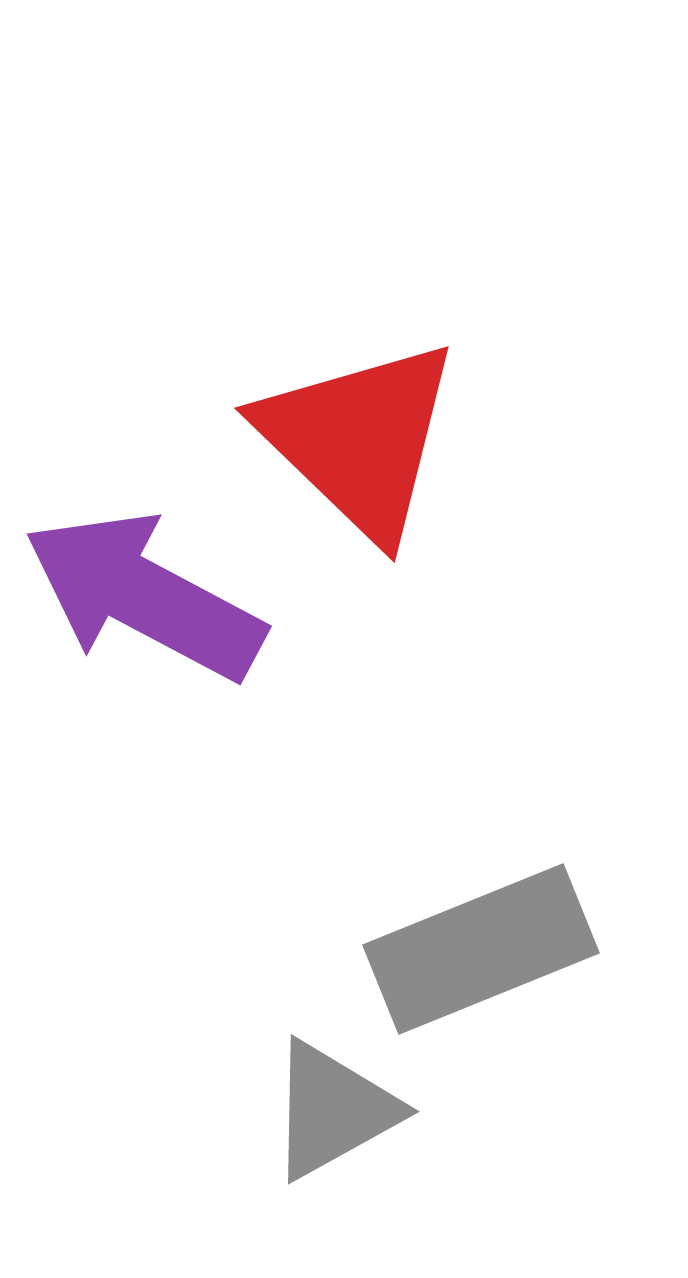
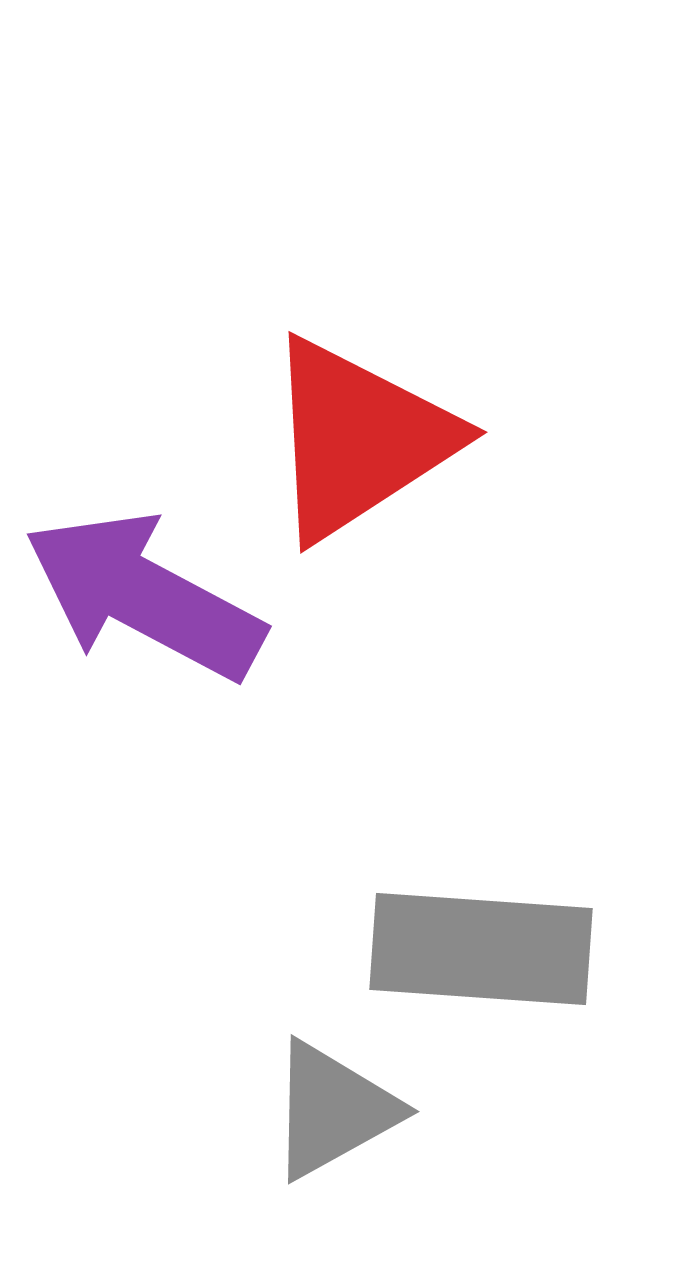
red triangle: rotated 43 degrees clockwise
gray rectangle: rotated 26 degrees clockwise
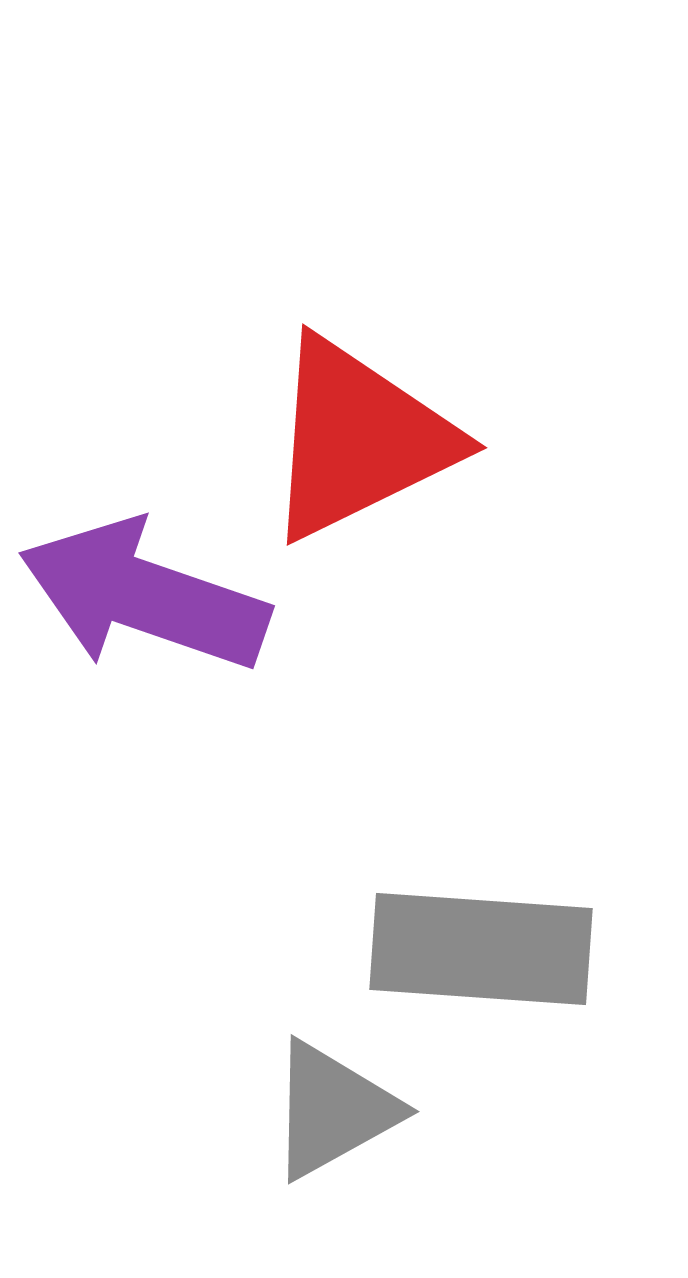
red triangle: rotated 7 degrees clockwise
purple arrow: rotated 9 degrees counterclockwise
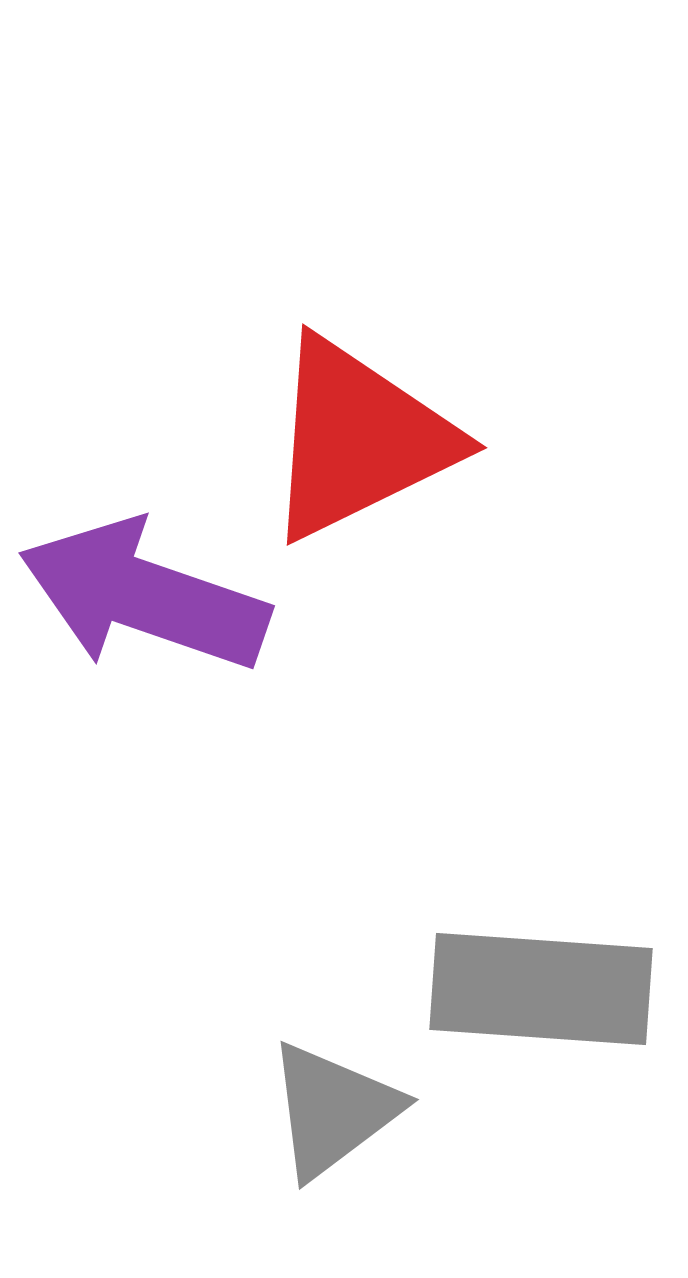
gray rectangle: moved 60 px right, 40 px down
gray triangle: rotated 8 degrees counterclockwise
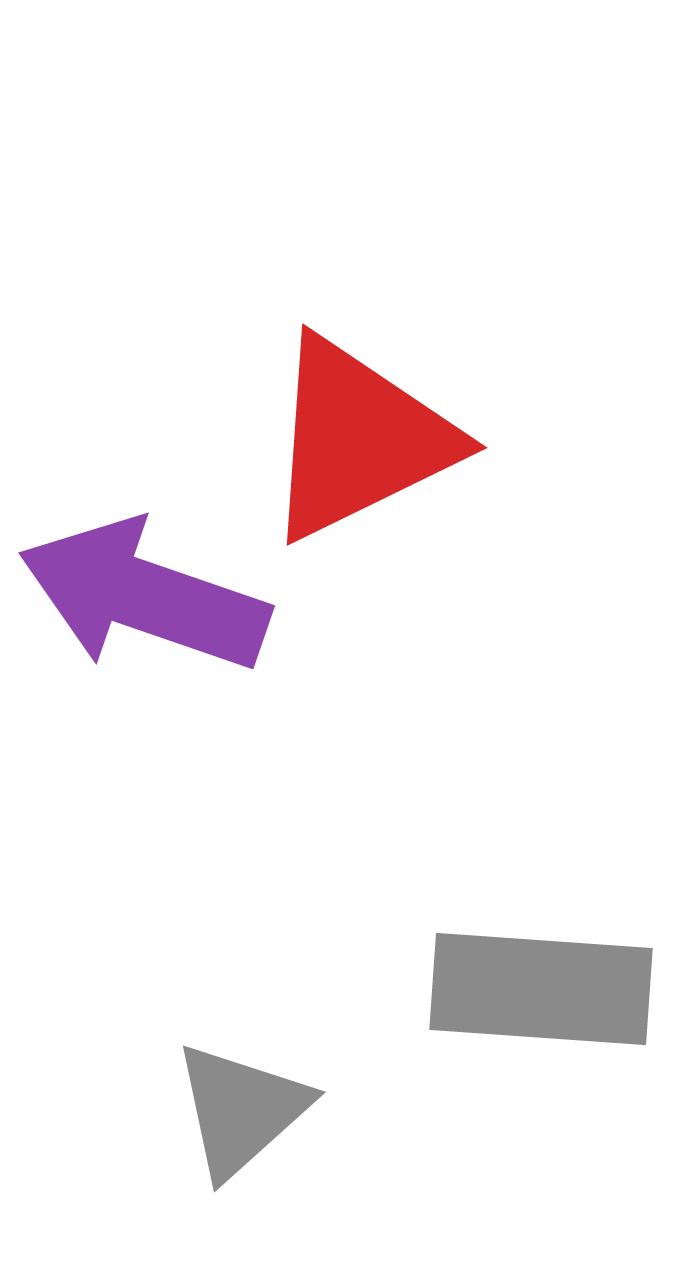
gray triangle: moved 92 px left; rotated 5 degrees counterclockwise
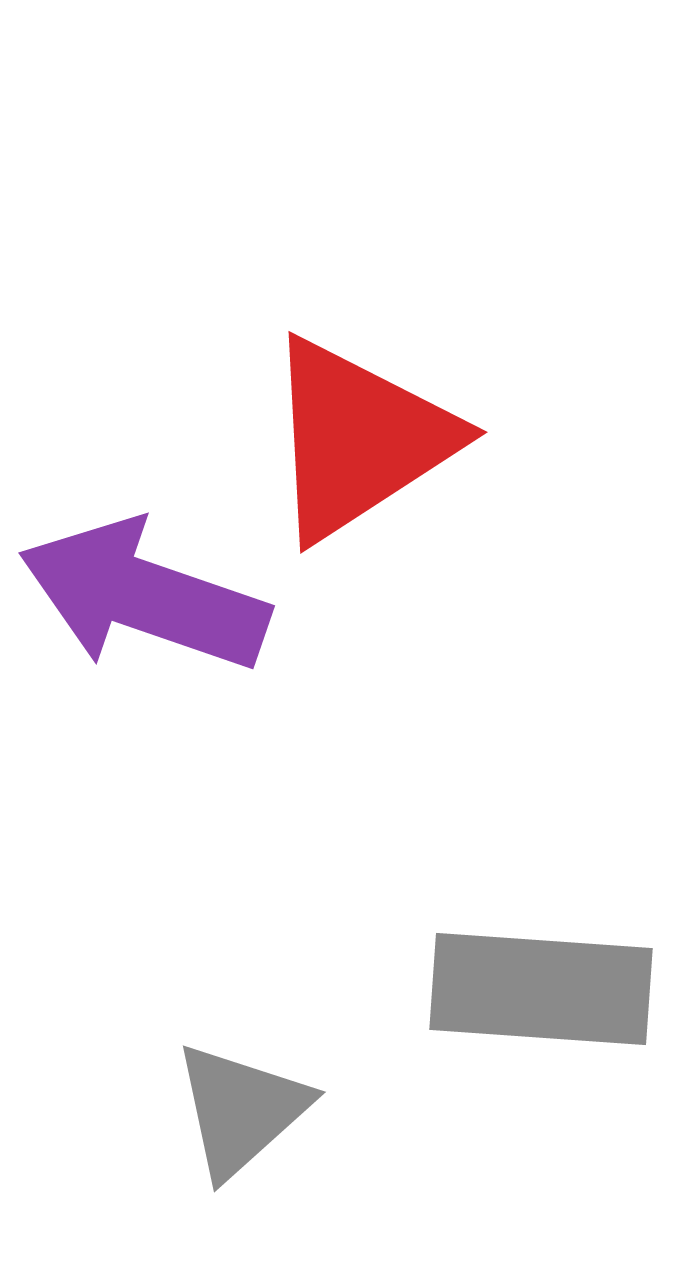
red triangle: rotated 7 degrees counterclockwise
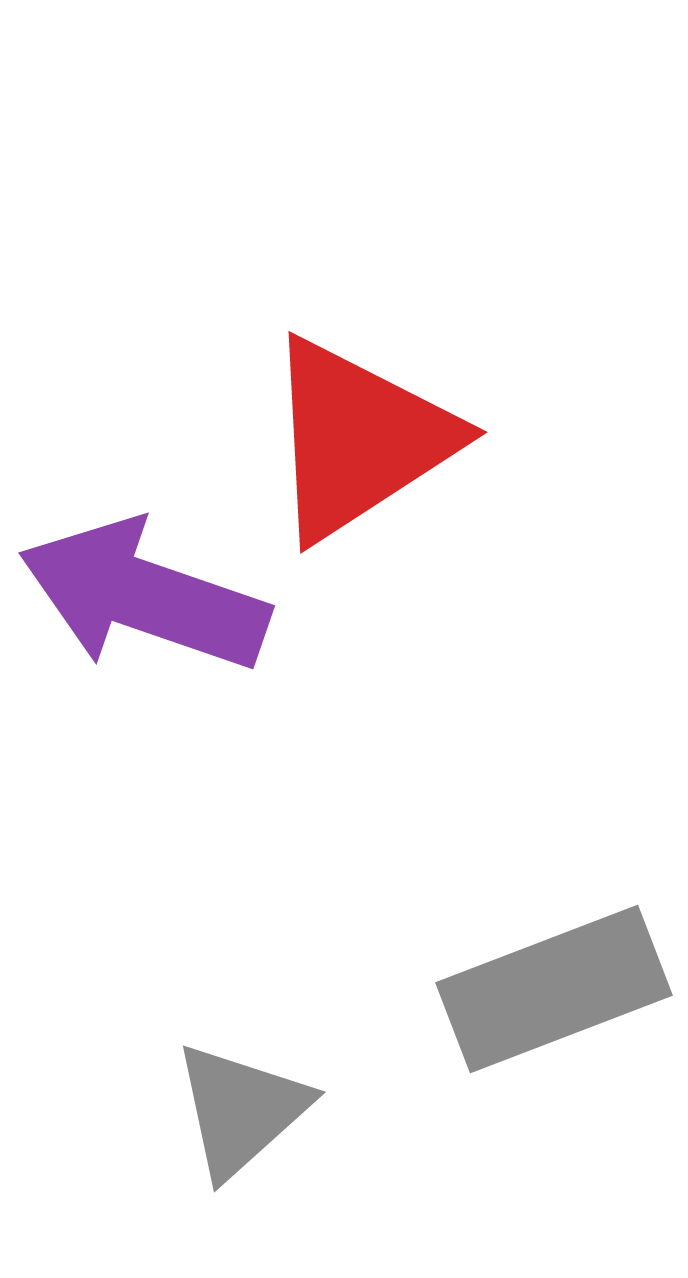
gray rectangle: moved 13 px right; rotated 25 degrees counterclockwise
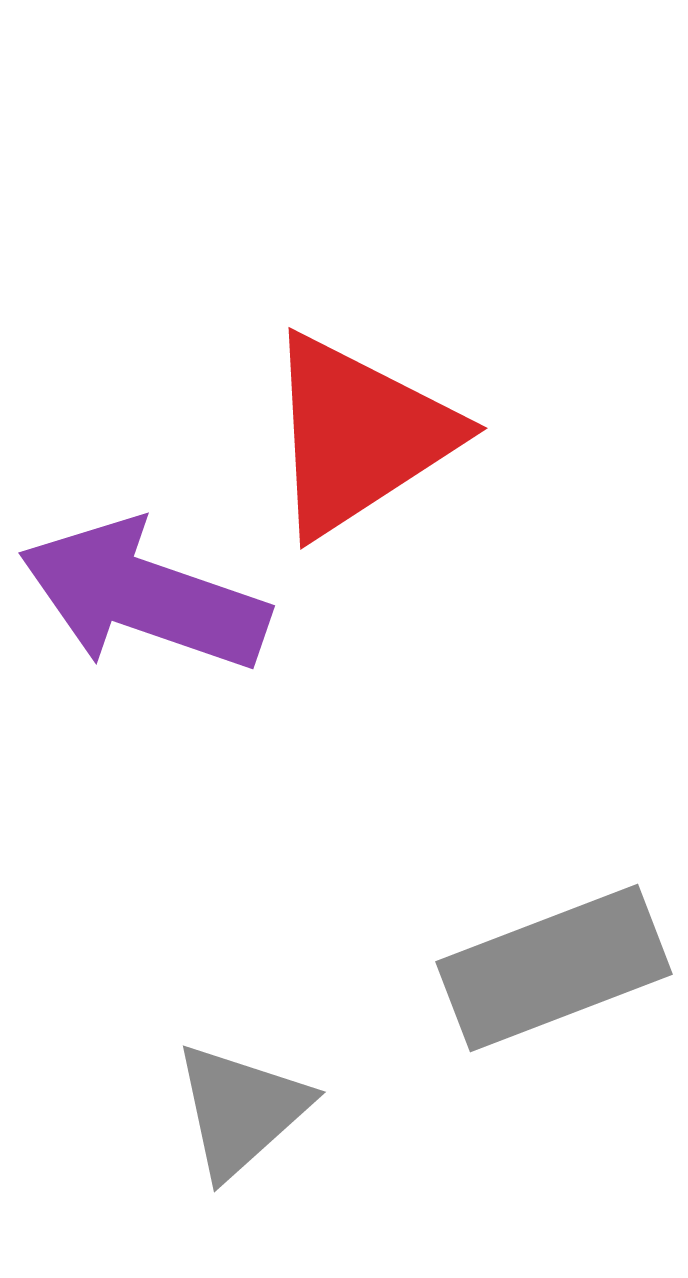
red triangle: moved 4 px up
gray rectangle: moved 21 px up
